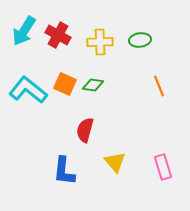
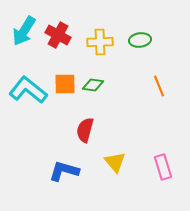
orange square: rotated 25 degrees counterclockwise
blue L-shape: rotated 100 degrees clockwise
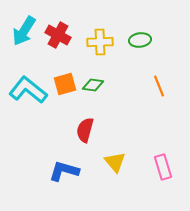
orange square: rotated 15 degrees counterclockwise
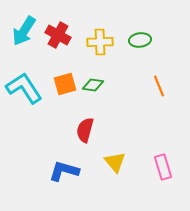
cyan L-shape: moved 4 px left, 2 px up; rotated 18 degrees clockwise
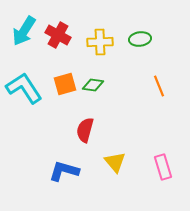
green ellipse: moved 1 px up
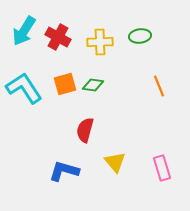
red cross: moved 2 px down
green ellipse: moved 3 px up
pink rectangle: moved 1 px left, 1 px down
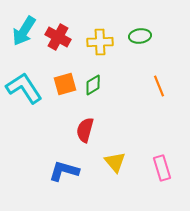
green diamond: rotated 40 degrees counterclockwise
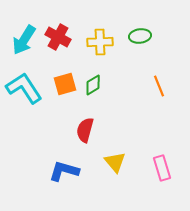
cyan arrow: moved 9 px down
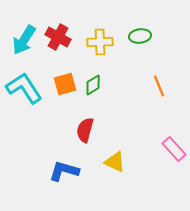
yellow triangle: rotated 25 degrees counterclockwise
pink rectangle: moved 12 px right, 19 px up; rotated 25 degrees counterclockwise
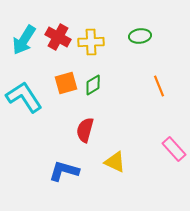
yellow cross: moved 9 px left
orange square: moved 1 px right, 1 px up
cyan L-shape: moved 9 px down
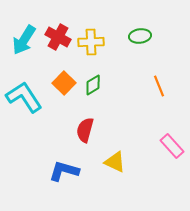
orange square: moved 2 px left; rotated 30 degrees counterclockwise
pink rectangle: moved 2 px left, 3 px up
